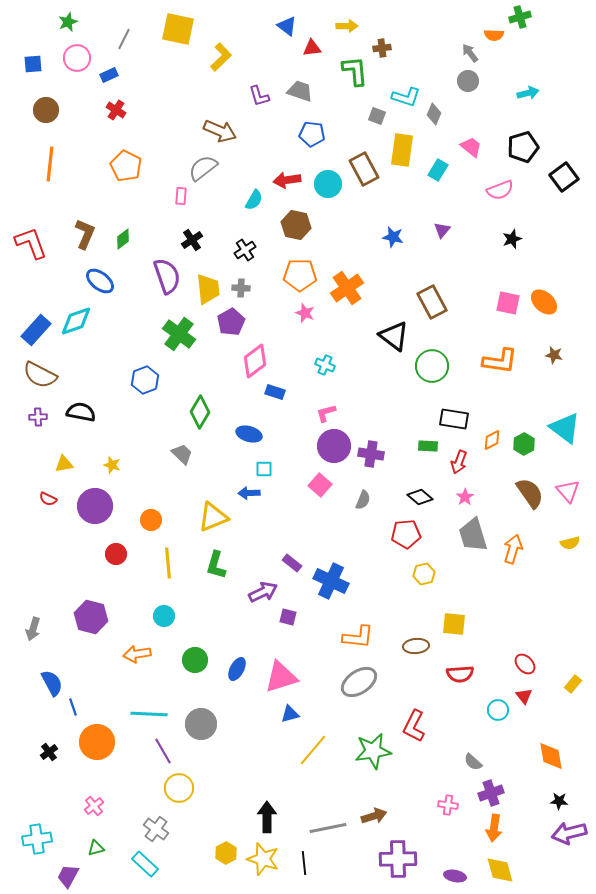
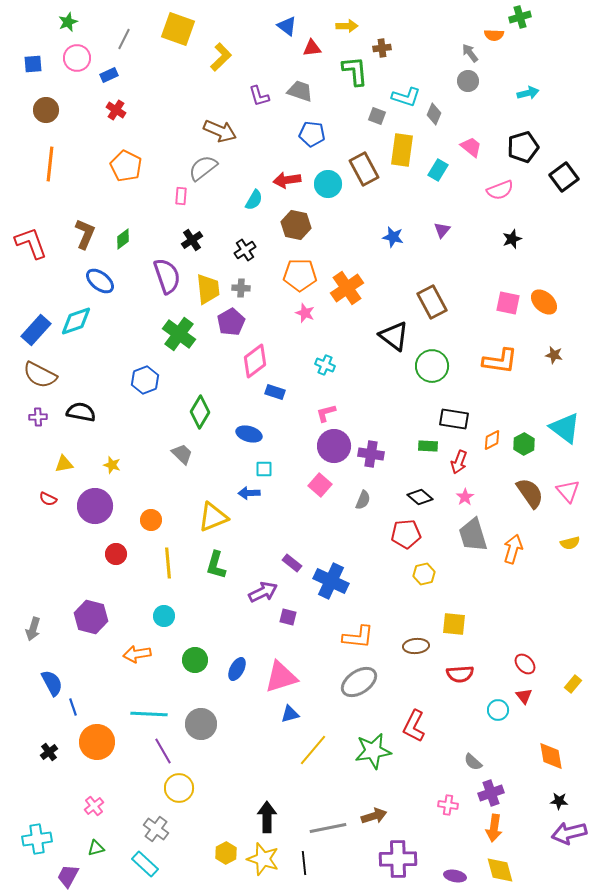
yellow square at (178, 29): rotated 8 degrees clockwise
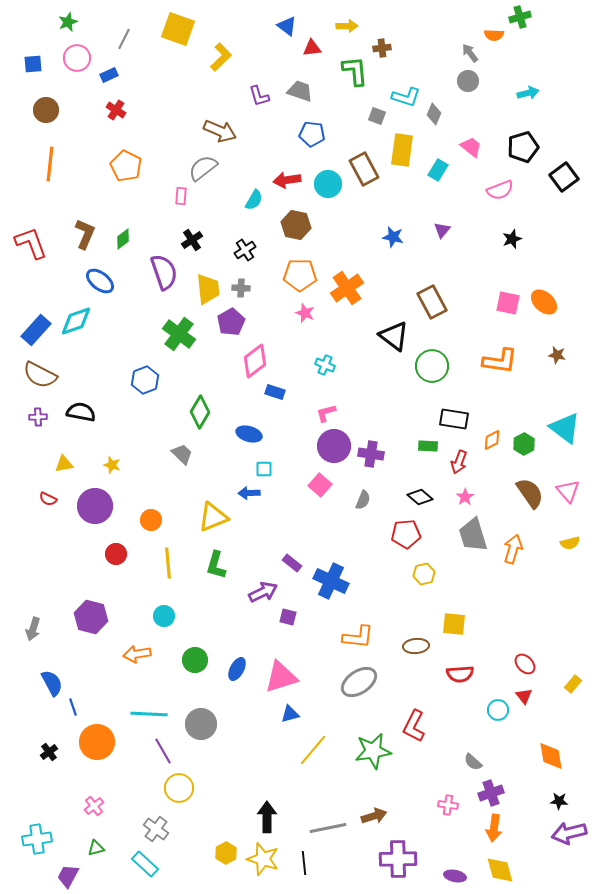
purple semicircle at (167, 276): moved 3 px left, 4 px up
brown star at (554, 355): moved 3 px right
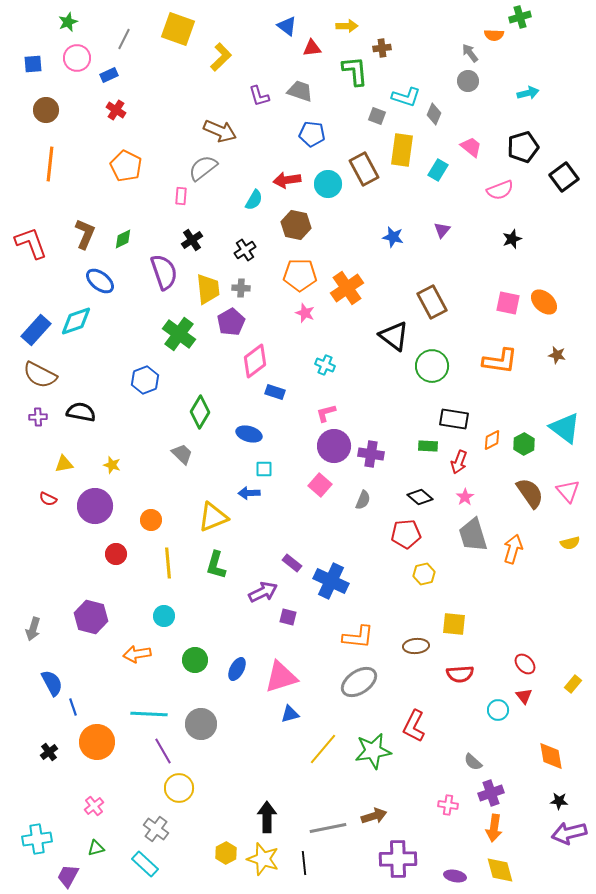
green diamond at (123, 239): rotated 10 degrees clockwise
yellow line at (313, 750): moved 10 px right, 1 px up
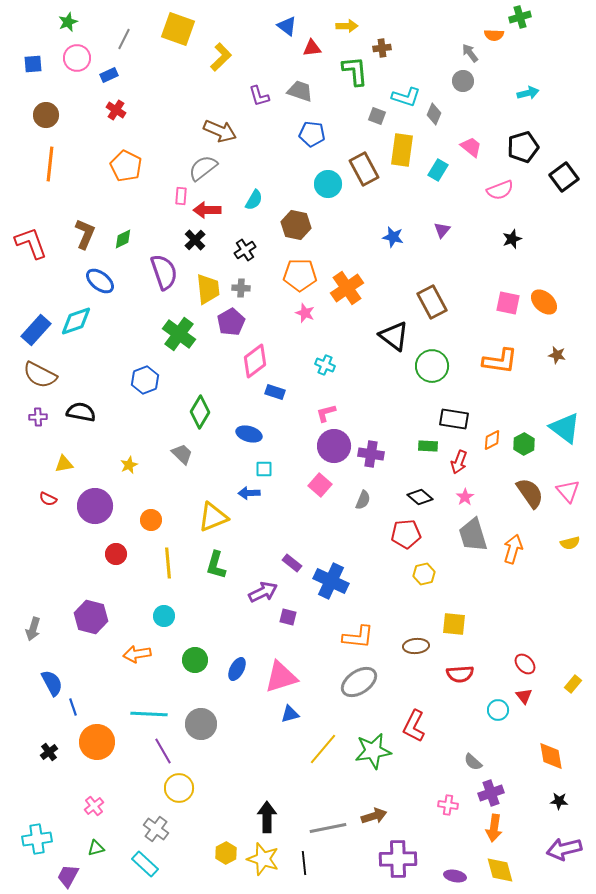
gray circle at (468, 81): moved 5 px left
brown circle at (46, 110): moved 5 px down
red arrow at (287, 180): moved 80 px left, 30 px down; rotated 8 degrees clockwise
black cross at (192, 240): moved 3 px right; rotated 10 degrees counterclockwise
yellow star at (112, 465): moved 17 px right; rotated 30 degrees clockwise
purple arrow at (569, 833): moved 5 px left, 16 px down
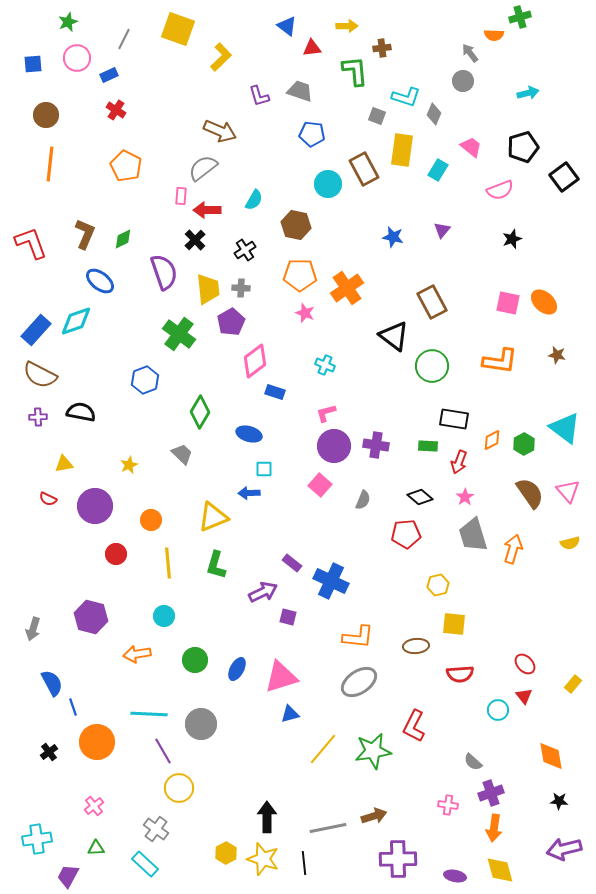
purple cross at (371, 454): moved 5 px right, 9 px up
yellow hexagon at (424, 574): moved 14 px right, 11 px down
green triangle at (96, 848): rotated 12 degrees clockwise
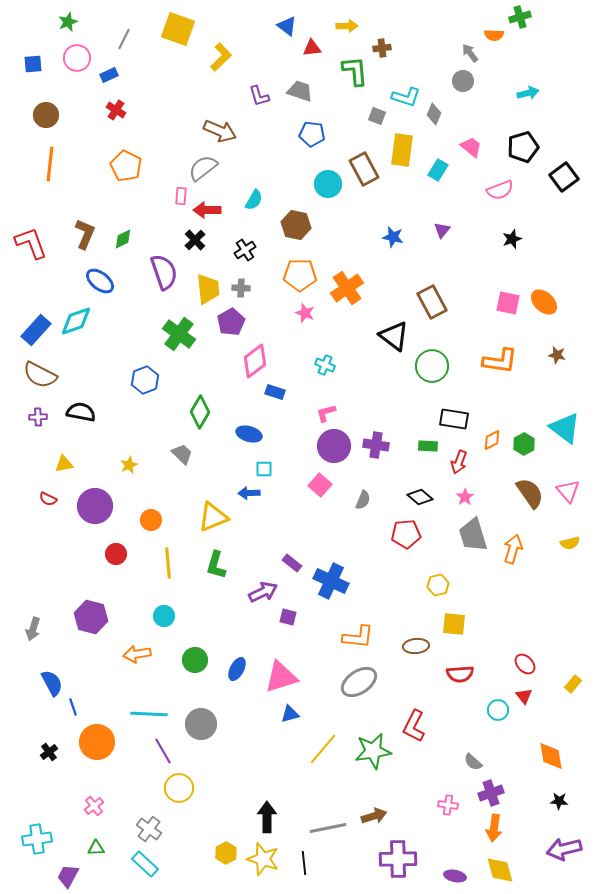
gray cross at (156, 829): moved 7 px left
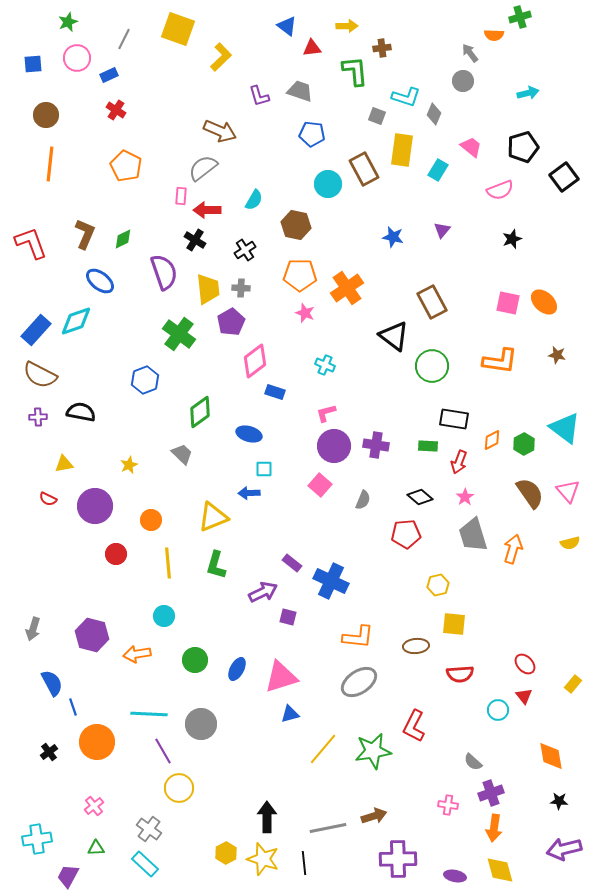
black cross at (195, 240): rotated 15 degrees counterclockwise
green diamond at (200, 412): rotated 24 degrees clockwise
purple hexagon at (91, 617): moved 1 px right, 18 px down
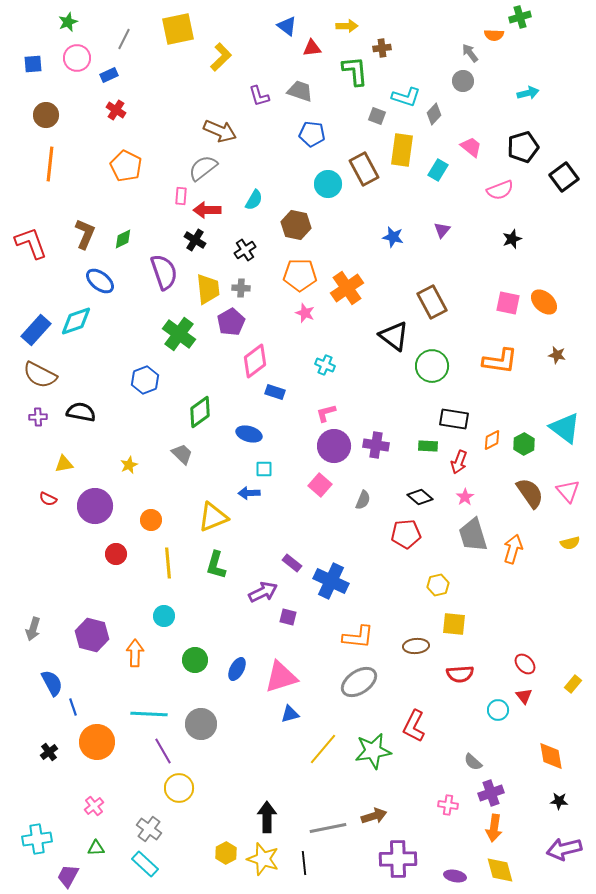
yellow square at (178, 29): rotated 32 degrees counterclockwise
gray diamond at (434, 114): rotated 20 degrees clockwise
orange arrow at (137, 654): moved 2 px left, 1 px up; rotated 100 degrees clockwise
